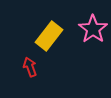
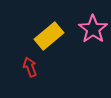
yellow rectangle: rotated 12 degrees clockwise
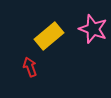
pink star: rotated 16 degrees counterclockwise
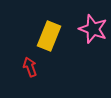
yellow rectangle: rotated 28 degrees counterclockwise
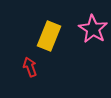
pink star: rotated 12 degrees clockwise
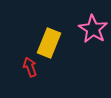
yellow rectangle: moved 7 px down
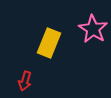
red arrow: moved 5 px left, 14 px down; rotated 144 degrees counterclockwise
